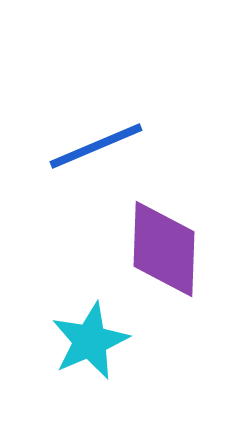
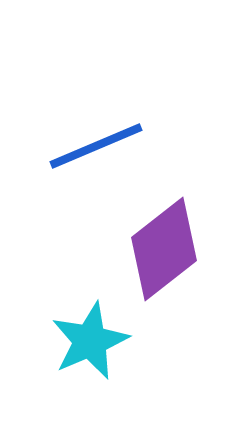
purple diamond: rotated 50 degrees clockwise
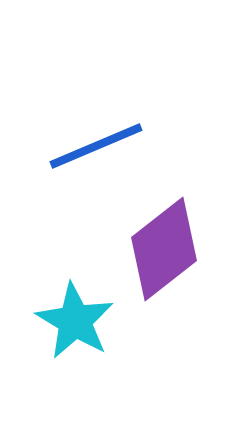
cyan star: moved 15 px left, 20 px up; rotated 18 degrees counterclockwise
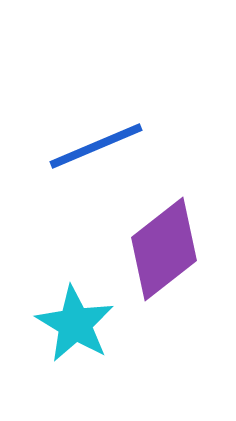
cyan star: moved 3 px down
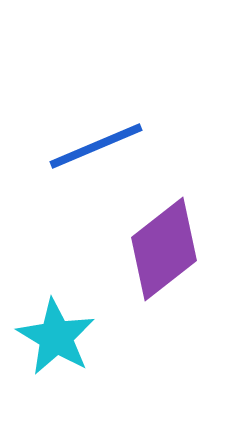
cyan star: moved 19 px left, 13 px down
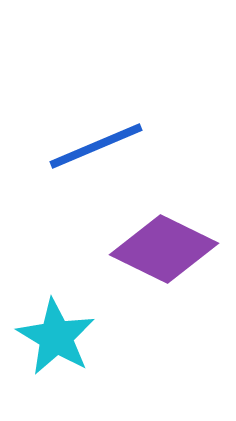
purple diamond: rotated 64 degrees clockwise
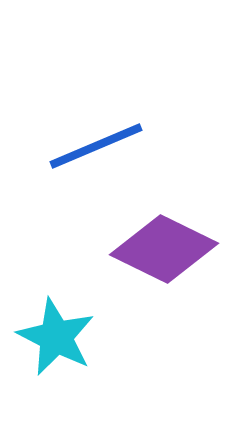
cyan star: rotated 4 degrees counterclockwise
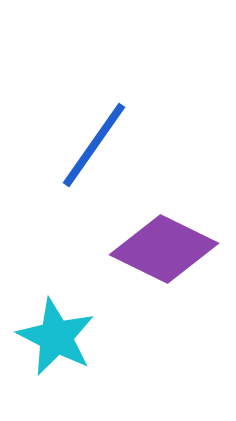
blue line: moved 2 px left, 1 px up; rotated 32 degrees counterclockwise
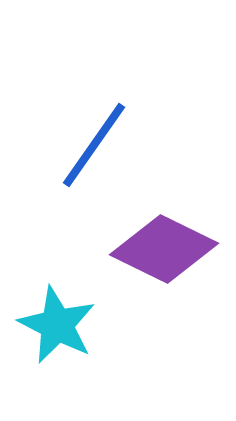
cyan star: moved 1 px right, 12 px up
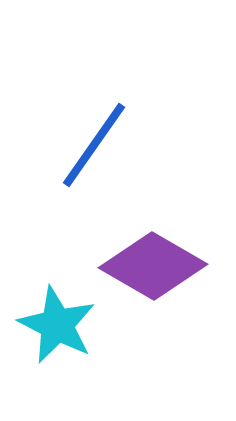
purple diamond: moved 11 px left, 17 px down; rotated 4 degrees clockwise
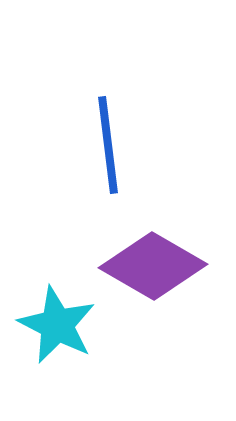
blue line: moved 14 px right; rotated 42 degrees counterclockwise
